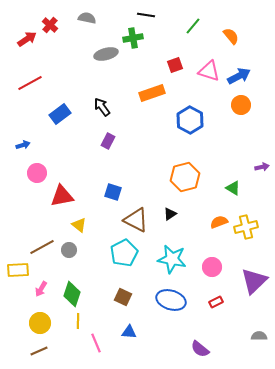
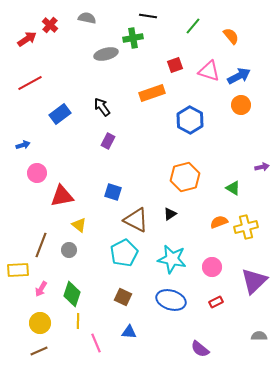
black line at (146, 15): moved 2 px right, 1 px down
brown line at (42, 247): moved 1 px left, 2 px up; rotated 40 degrees counterclockwise
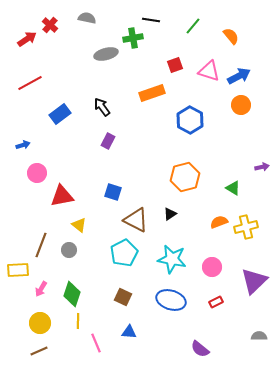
black line at (148, 16): moved 3 px right, 4 px down
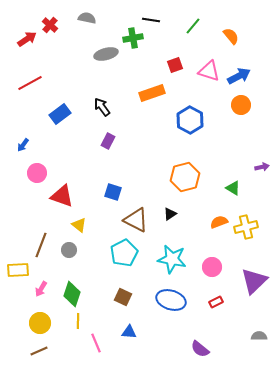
blue arrow at (23, 145): rotated 144 degrees clockwise
red triangle at (62, 196): rotated 30 degrees clockwise
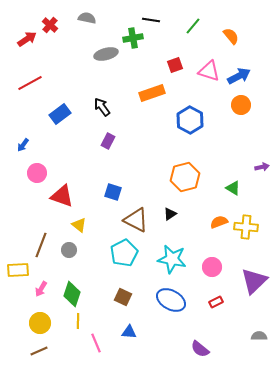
yellow cross at (246, 227): rotated 20 degrees clockwise
blue ellipse at (171, 300): rotated 12 degrees clockwise
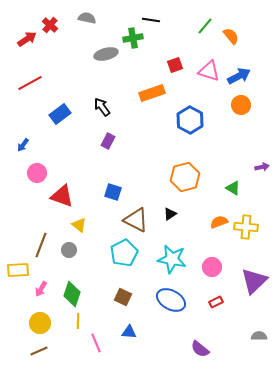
green line at (193, 26): moved 12 px right
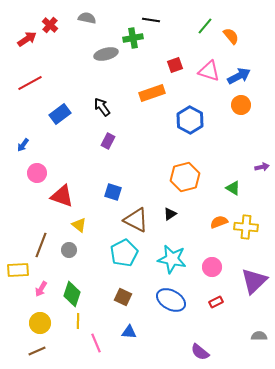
purple semicircle at (200, 349): moved 3 px down
brown line at (39, 351): moved 2 px left
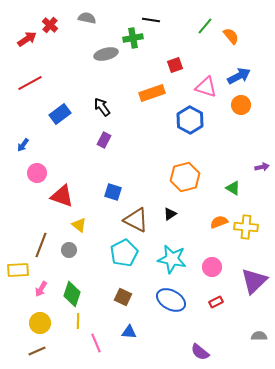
pink triangle at (209, 71): moved 3 px left, 16 px down
purple rectangle at (108, 141): moved 4 px left, 1 px up
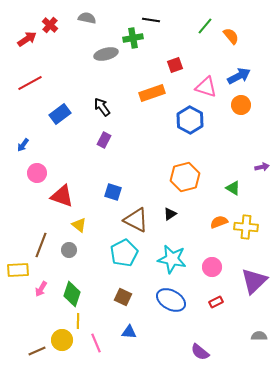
yellow circle at (40, 323): moved 22 px right, 17 px down
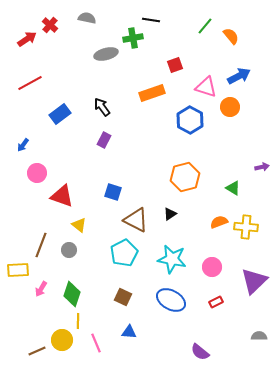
orange circle at (241, 105): moved 11 px left, 2 px down
